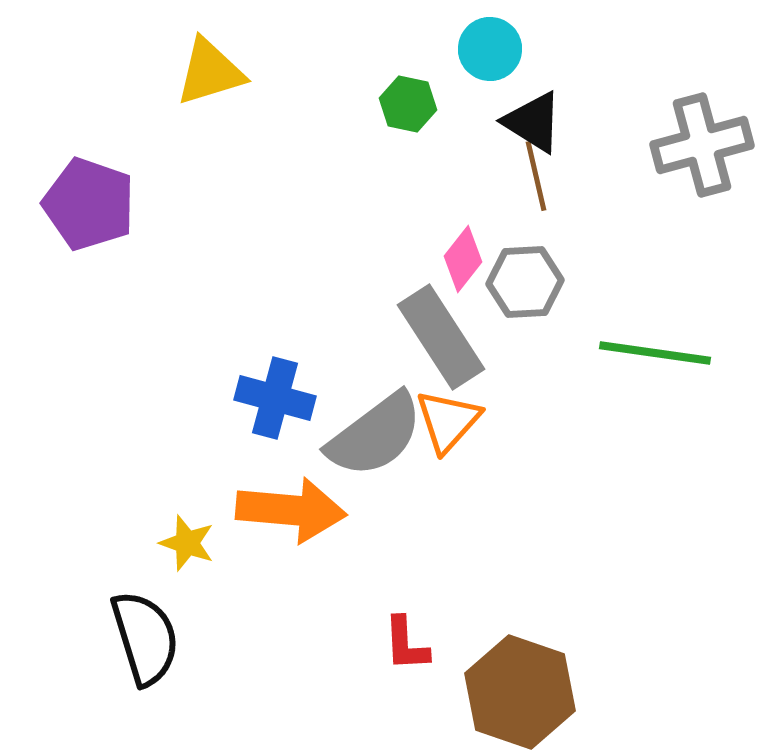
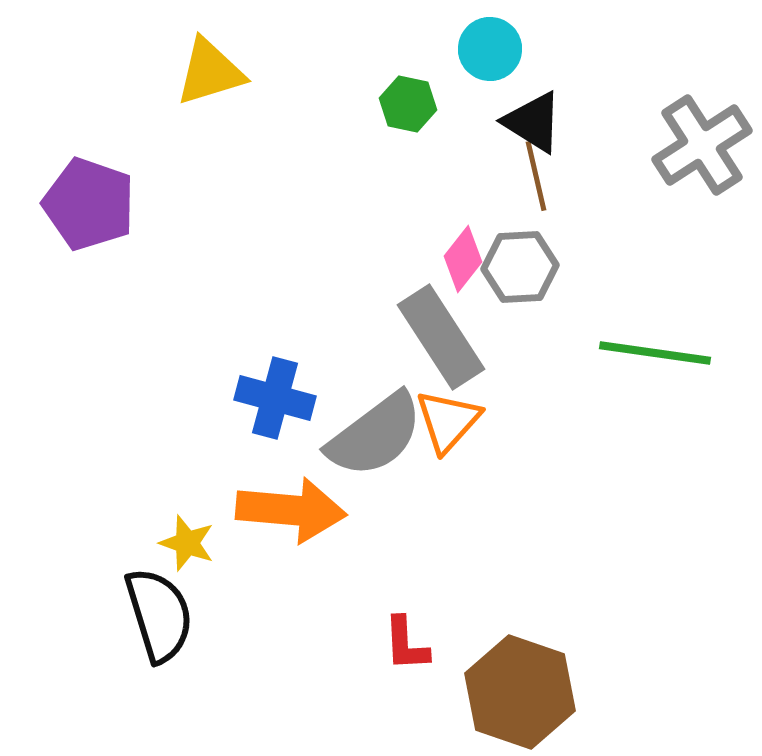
gray cross: rotated 18 degrees counterclockwise
gray hexagon: moved 5 px left, 15 px up
black semicircle: moved 14 px right, 23 px up
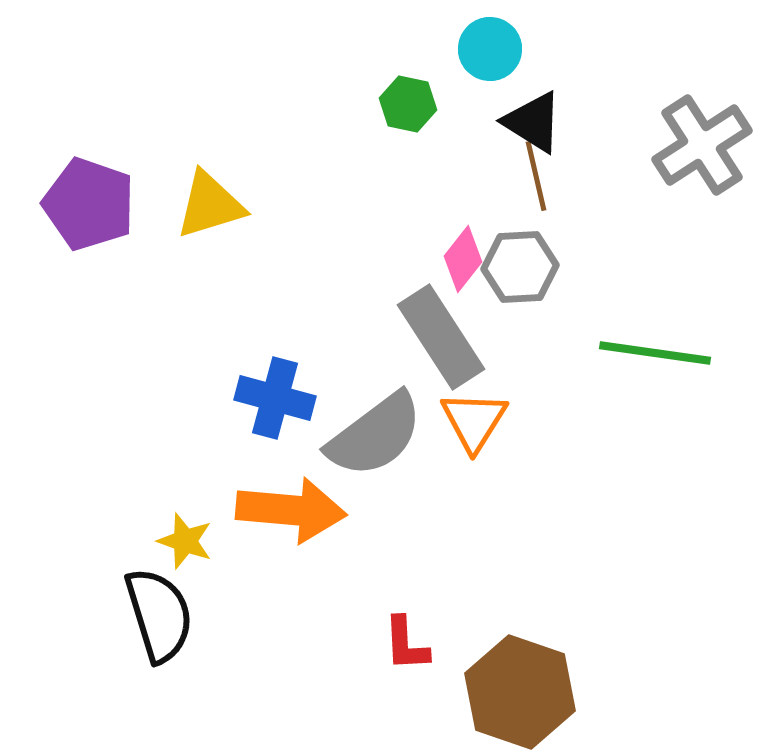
yellow triangle: moved 133 px down
orange triangle: moved 26 px right; rotated 10 degrees counterclockwise
yellow star: moved 2 px left, 2 px up
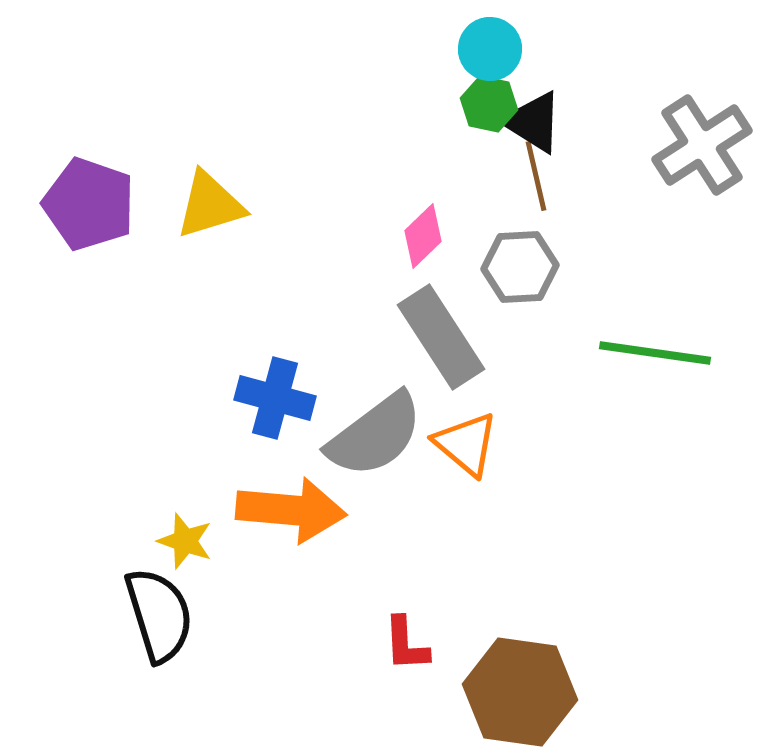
green hexagon: moved 81 px right
pink diamond: moved 40 px left, 23 px up; rotated 8 degrees clockwise
orange triangle: moved 8 px left, 23 px down; rotated 22 degrees counterclockwise
brown hexagon: rotated 11 degrees counterclockwise
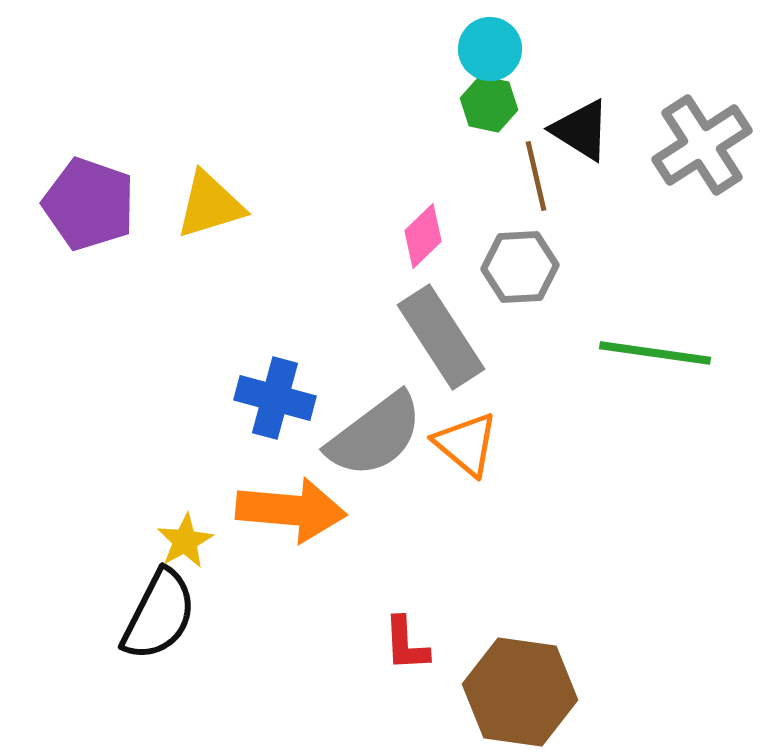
black triangle: moved 48 px right, 8 px down
yellow star: rotated 24 degrees clockwise
black semicircle: rotated 44 degrees clockwise
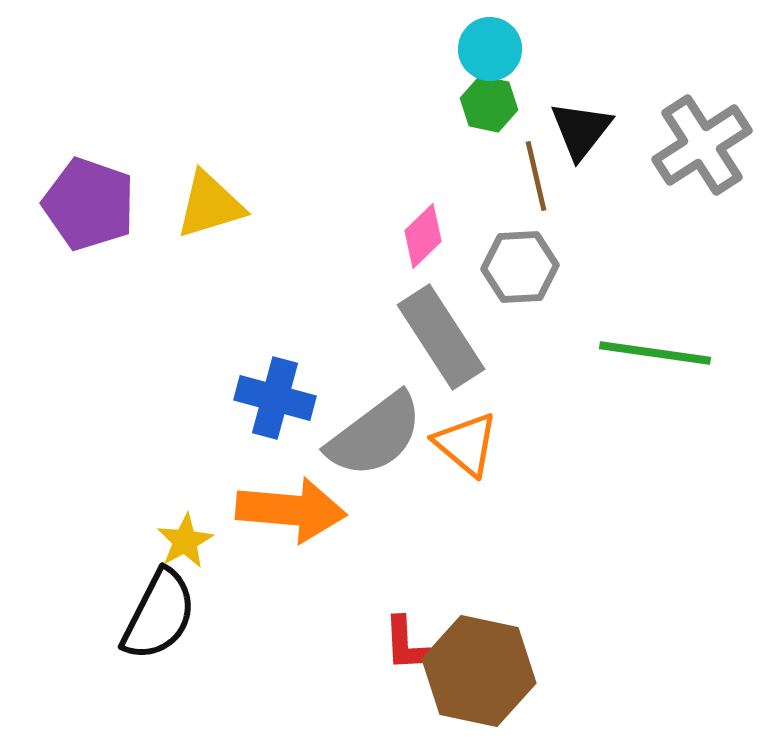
black triangle: rotated 36 degrees clockwise
brown hexagon: moved 41 px left, 21 px up; rotated 4 degrees clockwise
